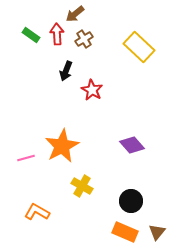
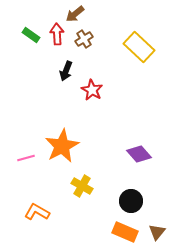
purple diamond: moved 7 px right, 9 px down
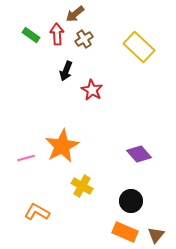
brown triangle: moved 1 px left, 3 px down
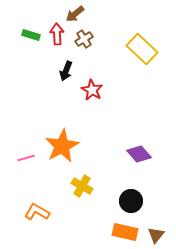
green rectangle: rotated 18 degrees counterclockwise
yellow rectangle: moved 3 px right, 2 px down
orange rectangle: rotated 10 degrees counterclockwise
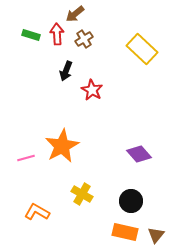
yellow cross: moved 8 px down
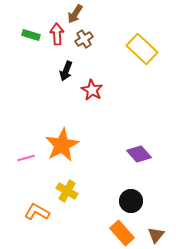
brown arrow: rotated 18 degrees counterclockwise
orange star: moved 1 px up
yellow cross: moved 15 px left, 3 px up
orange rectangle: moved 3 px left, 1 px down; rotated 35 degrees clockwise
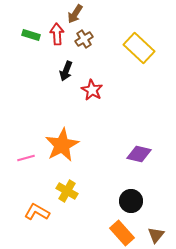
yellow rectangle: moved 3 px left, 1 px up
purple diamond: rotated 35 degrees counterclockwise
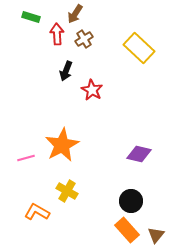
green rectangle: moved 18 px up
orange rectangle: moved 5 px right, 3 px up
